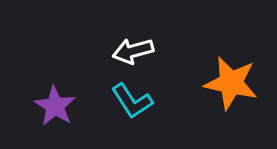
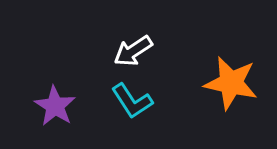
white arrow: rotated 18 degrees counterclockwise
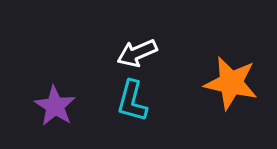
white arrow: moved 4 px right, 2 px down; rotated 9 degrees clockwise
cyan L-shape: rotated 48 degrees clockwise
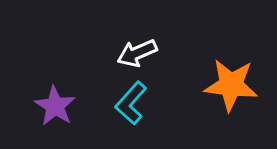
orange star: moved 2 px down; rotated 6 degrees counterclockwise
cyan L-shape: moved 1 px left, 2 px down; rotated 27 degrees clockwise
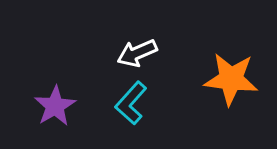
orange star: moved 6 px up
purple star: rotated 9 degrees clockwise
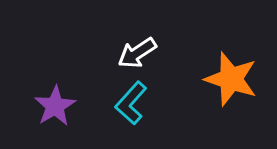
white arrow: rotated 9 degrees counterclockwise
orange star: rotated 12 degrees clockwise
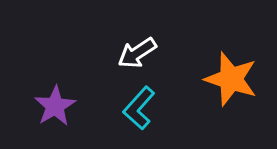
cyan L-shape: moved 8 px right, 5 px down
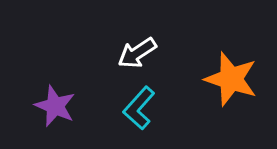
purple star: rotated 18 degrees counterclockwise
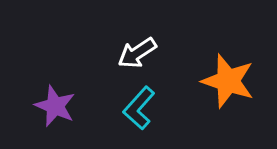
orange star: moved 3 px left, 2 px down
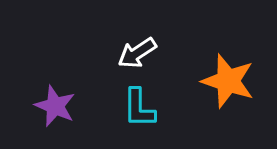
cyan L-shape: rotated 42 degrees counterclockwise
